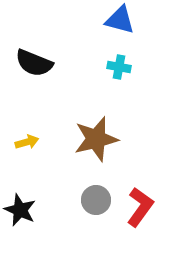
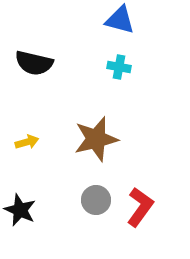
black semicircle: rotated 9 degrees counterclockwise
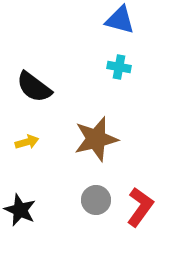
black semicircle: moved 24 px down; rotated 24 degrees clockwise
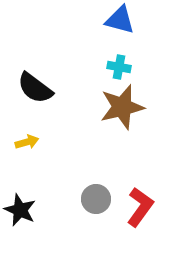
black semicircle: moved 1 px right, 1 px down
brown star: moved 26 px right, 32 px up
gray circle: moved 1 px up
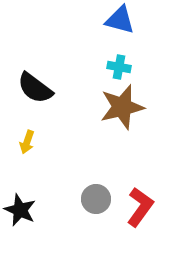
yellow arrow: rotated 125 degrees clockwise
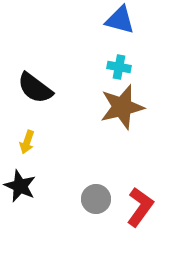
black star: moved 24 px up
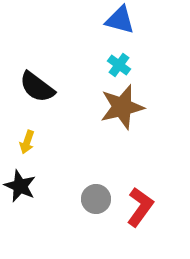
cyan cross: moved 2 px up; rotated 25 degrees clockwise
black semicircle: moved 2 px right, 1 px up
